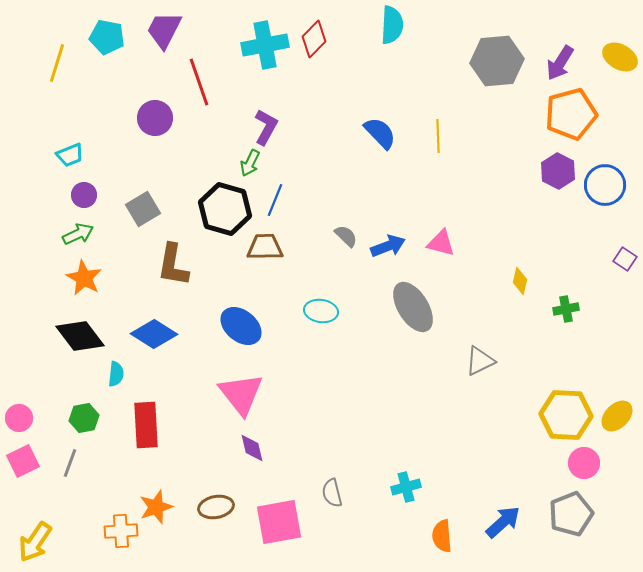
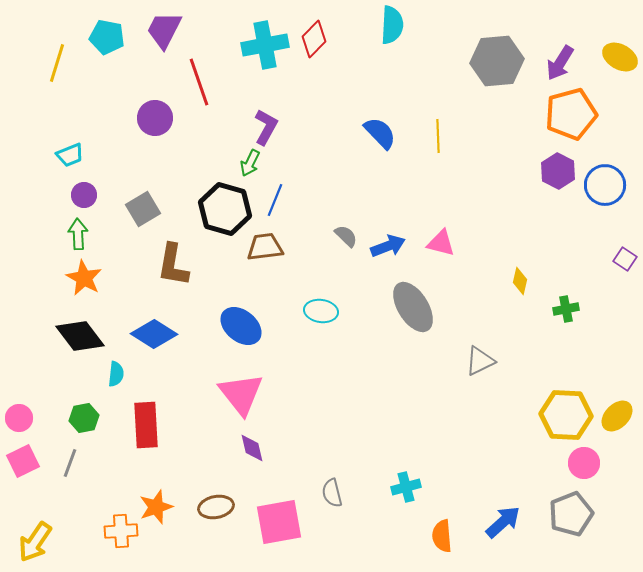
green arrow at (78, 234): rotated 68 degrees counterclockwise
brown trapezoid at (265, 247): rotated 6 degrees counterclockwise
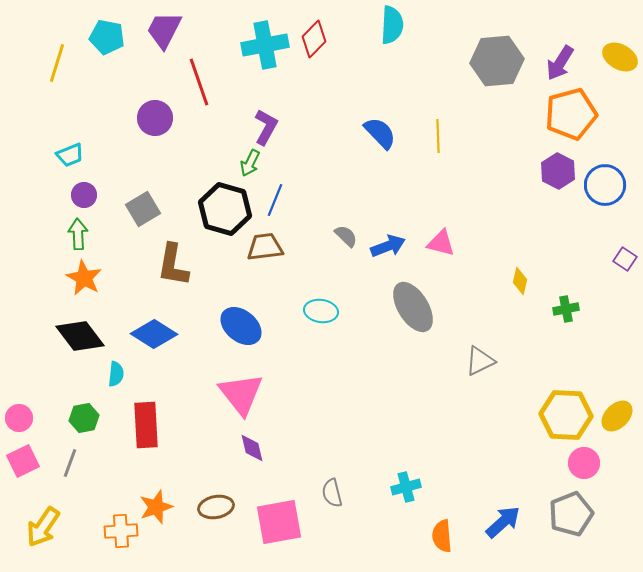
yellow arrow at (35, 542): moved 8 px right, 15 px up
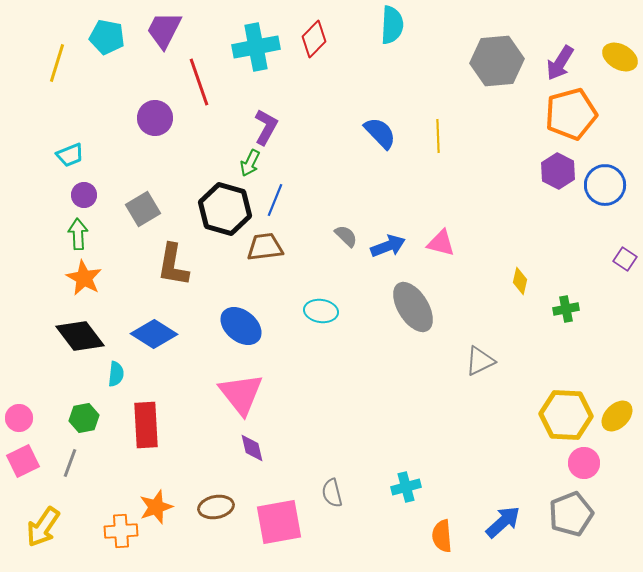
cyan cross at (265, 45): moved 9 px left, 2 px down
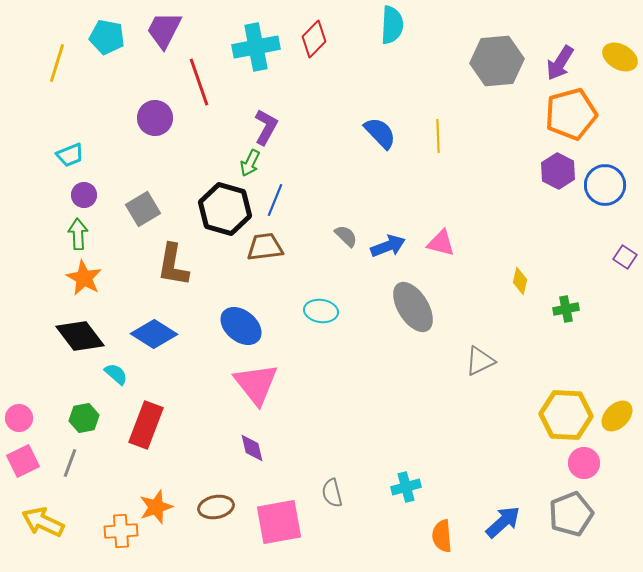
purple square at (625, 259): moved 2 px up
cyan semicircle at (116, 374): rotated 55 degrees counterclockwise
pink triangle at (241, 394): moved 15 px right, 10 px up
red rectangle at (146, 425): rotated 24 degrees clockwise
yellow arrow at (43, 527): moved 5 px up; rotated 81 degrees clockwise
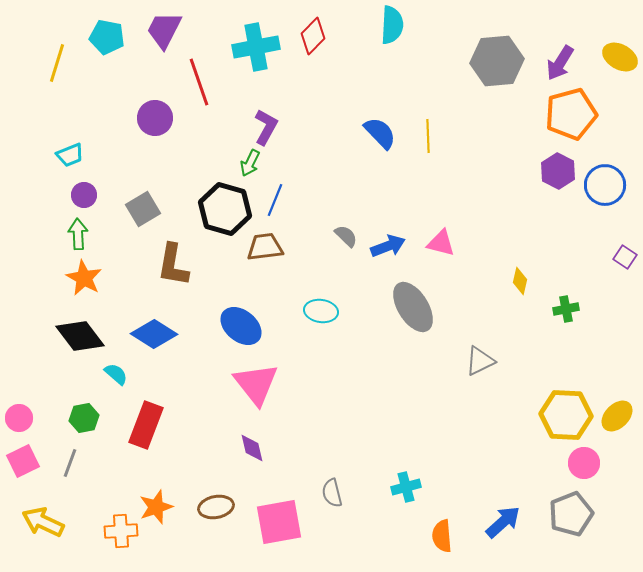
red diamond at (314, 39): moved 1 px left, 3 px up
yellow line at (438, 136): moved 10 px left
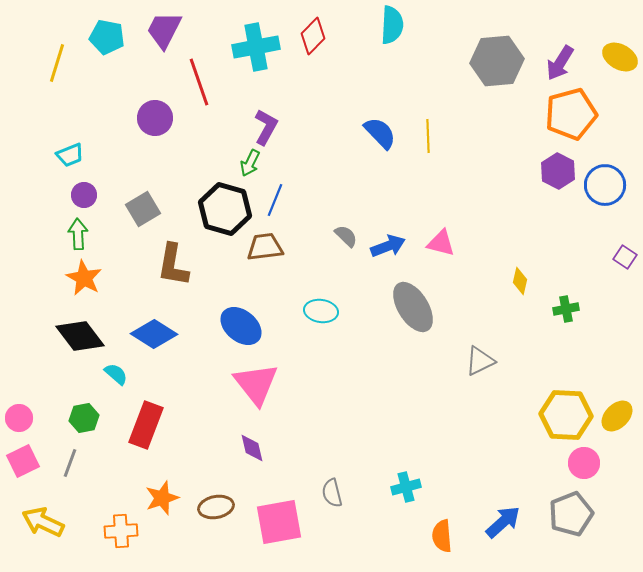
orange star at (156, 507): moved 6 px right, 9 px up
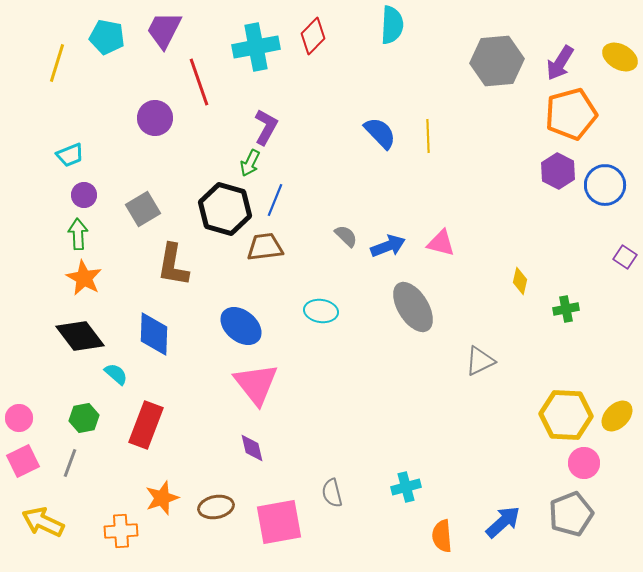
blue diamond at (154, 334): rotated 60 degrees clockwise
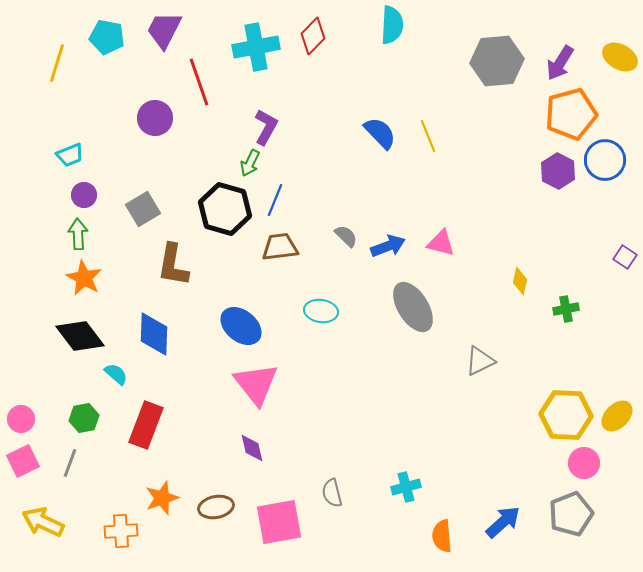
yellow line at (428, 136): rotated 20 degrees counterclockwise
blue circle at (605, 185): moved 25 px up
brown trapezoid at (265, 247): moved 15 px right
pink circle at (19, 418): moved 2 px right, 1 px down
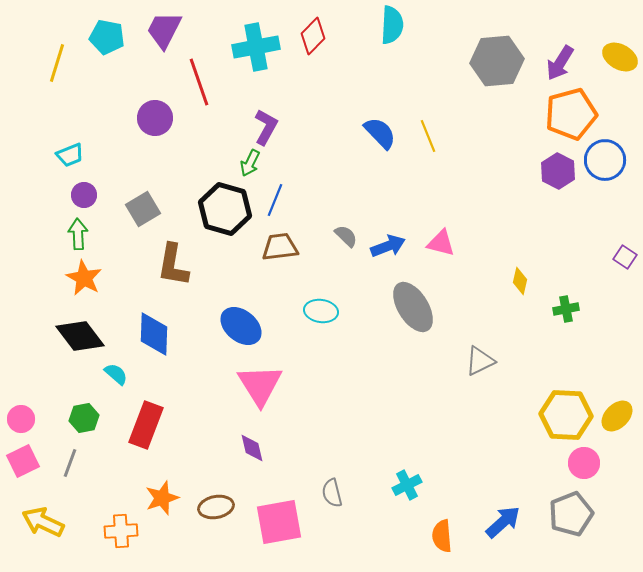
pink triangle at (256, 384): moved 4 px right, 1 px down; rotated 6 degrees clockwise
cyan cross at (406, 487): moved 1 px right, 2 px up; rotated 12 degrees counterclockwise
